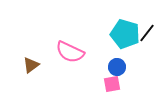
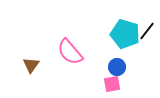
black line: moved 2 px up
pink semicircle: rotated 24 degrees clockwise
brown triangle: rotated 18 degrees counterclockwise
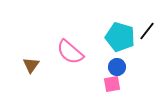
cyan pentagon: moved 5 px left, 3 px down
pink semicircle: rotated 8 degrees counterclockwise
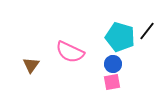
pink semicircle: rotated 16 degrees counterclockwise
blue circle: moved 4 px left, 3 px up
pink square: moved 2 px up
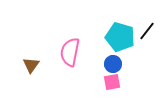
pink semicircle: rotated 76 degrees clockwise
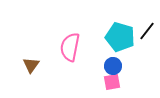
pink semicircle: moved 5 px up
blue circle: moved 2 px down
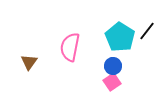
cyan pentagon: rotated 16 degrees clockwise
brown triangle: moved 2 px left, 3 px up
pink square: rotated 24 degrees counterclockwise
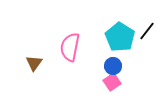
brown triangle: moved 5 px right, 1 px down
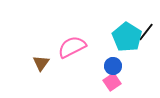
black line: moved 1 px left, 1 px down
cyan pentagon: moved 7 px right
pink semicircle: moved 2 px right; rotated 52 degrees clockwise
brown triangle: moved 7 px right
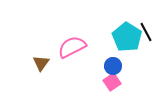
black line: rotated 66 degrees counterclockwise
